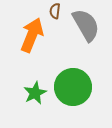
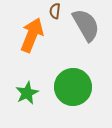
green star: moved 8 px left
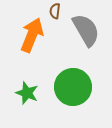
gray semicircle: moved 5 px down
green star: rotated 25 degrees counterclockwise
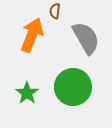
gray semicircle: moved 8 px down
green star: rotated 15 degrees clockwise
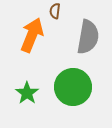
gray semicircle: moved 2 px right, 1 px up; rotated 40 degrees clockwise
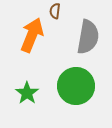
green circle: moved 3 px right, 1 px up
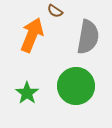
brown semicircle: rotated 63 degrees counterclockwise
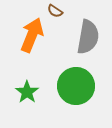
green star: moved 1 px up
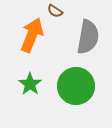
green star: moved 3 px right, 8 px up
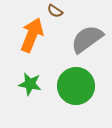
gray semicircle: moved 1 px left, 2 px down; rotated 136 degrees counterclockwise
green star: rotated 25 degrees counterclockwise
